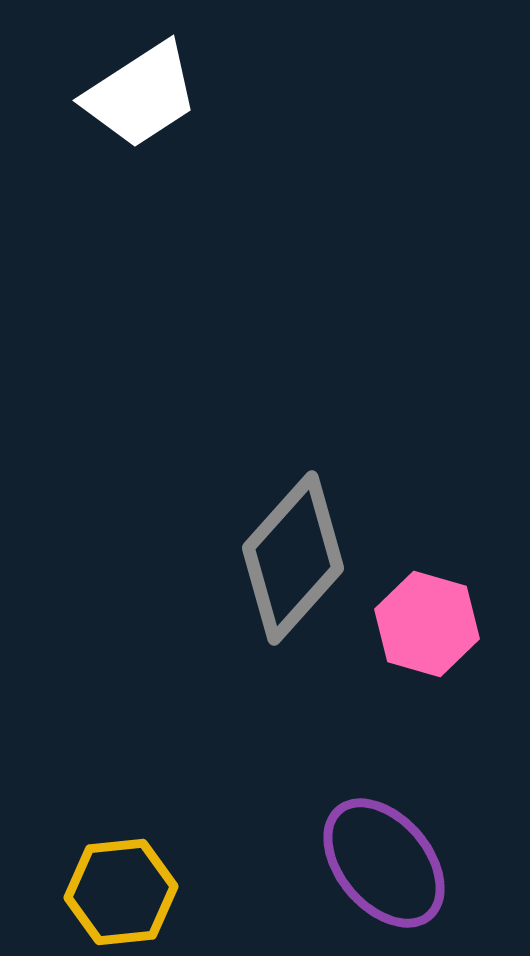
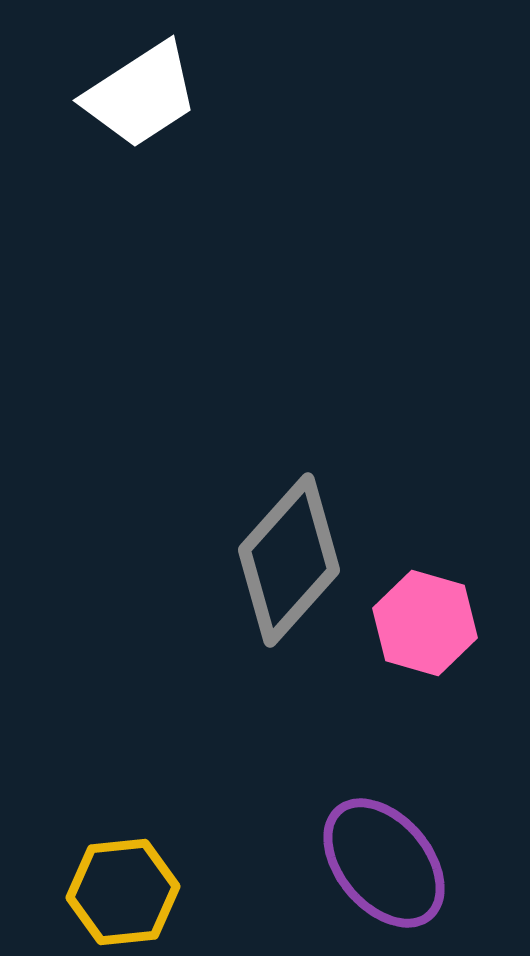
gray diamond: moved 4 px left, 2 px down
pink hexagon: moved 2 px left, 1 px up
yellow hexagon: moved 2 px right
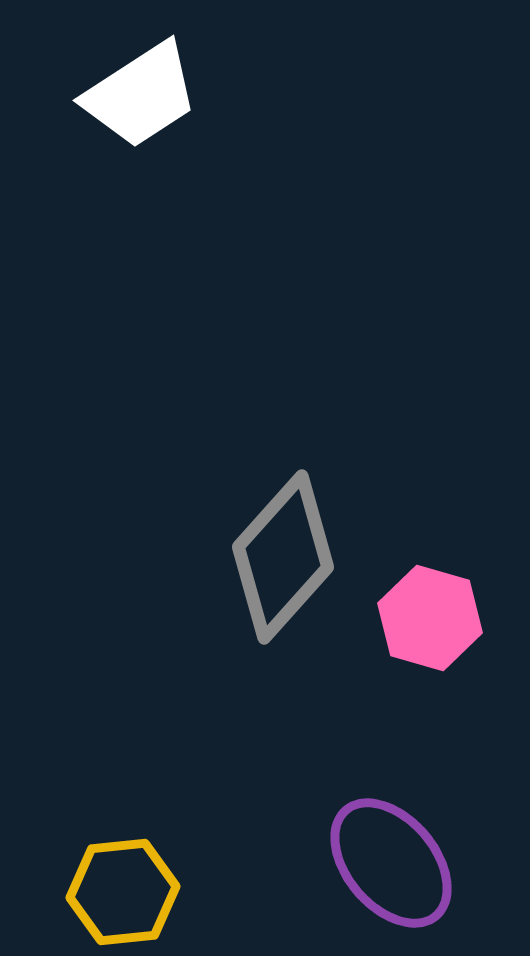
gray diamond: moved 6 px left, 3 px up
pink hexagon: moved 5 px right, 5 px up
purple ellipse: moved 7 px right
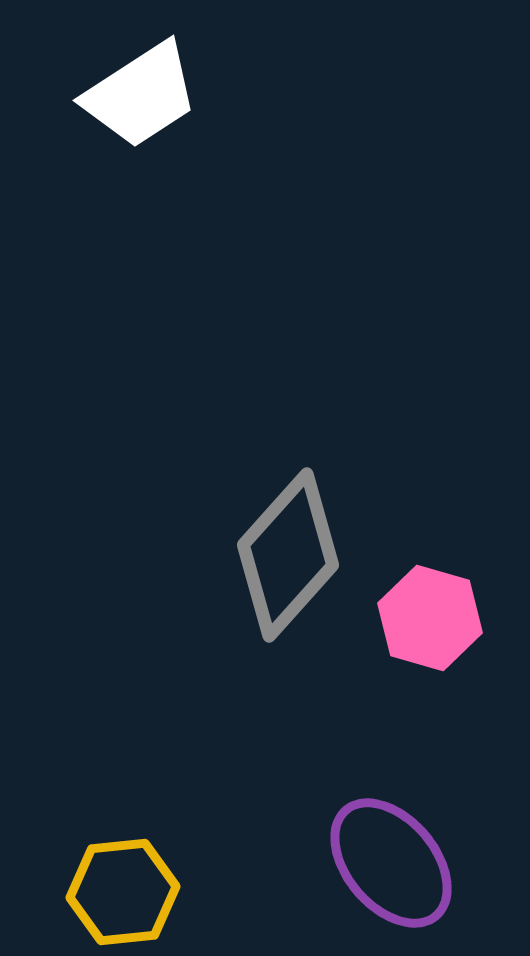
gray diamond: moved 5 px right, 2 px up
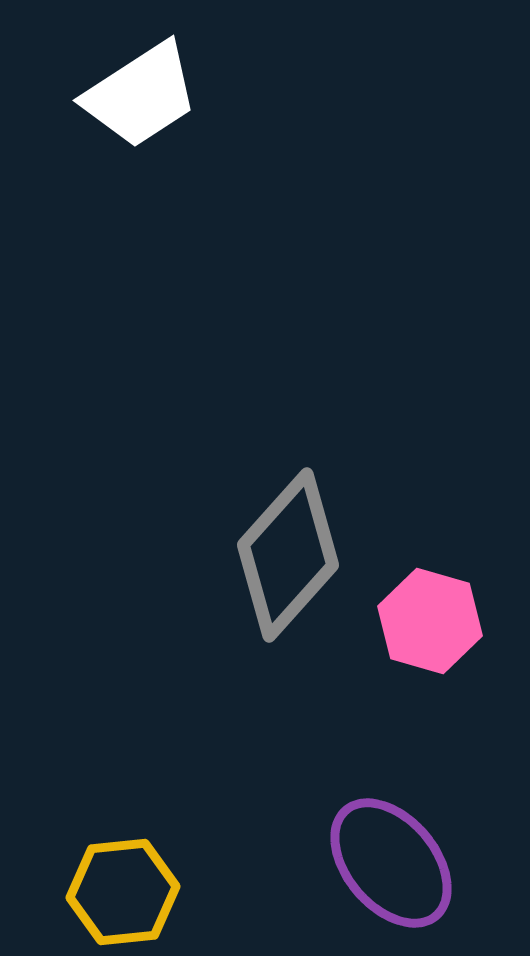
pink hexagon: moved 3 px down
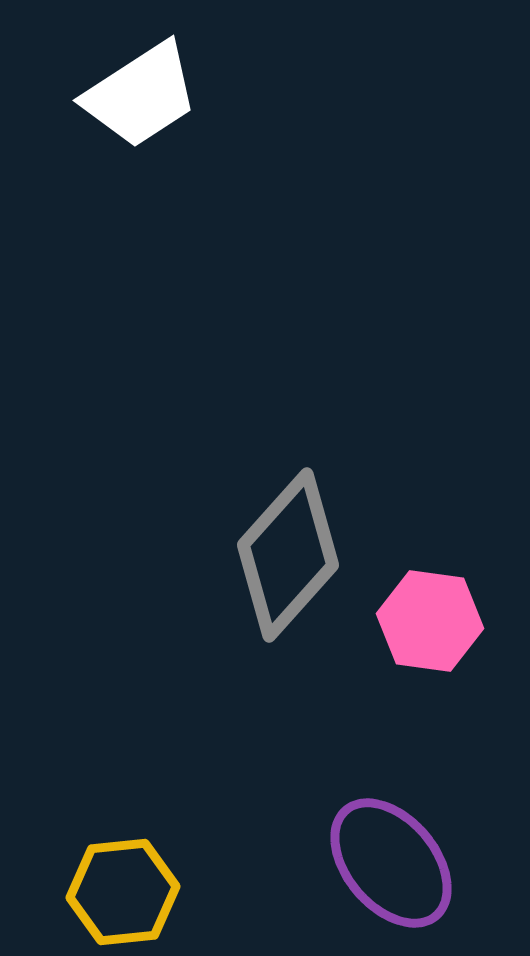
pink hexagon: rotated 8 degrees counterclockwise
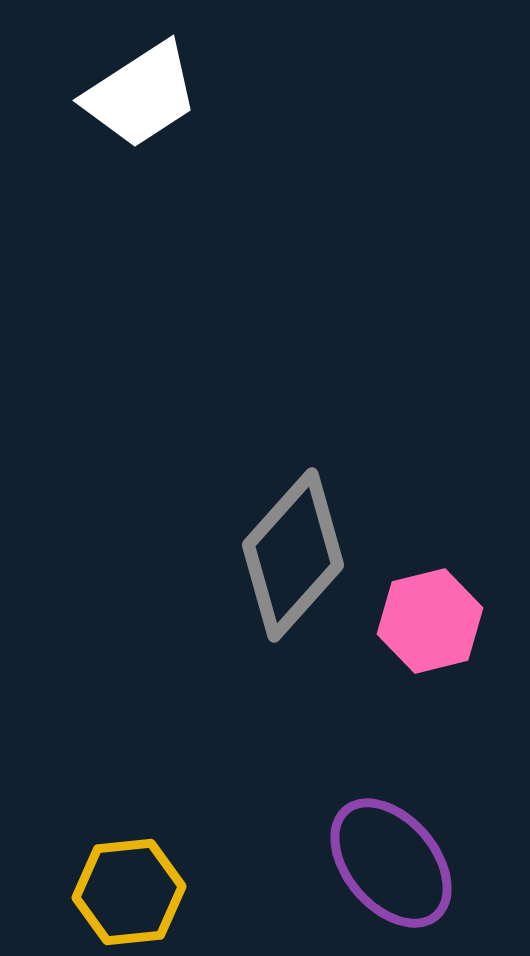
gray diamond: moved 5 px right
pink hexagon: rotated 22 degrees counterclockwise
yellow hexagon: moved 6 px right
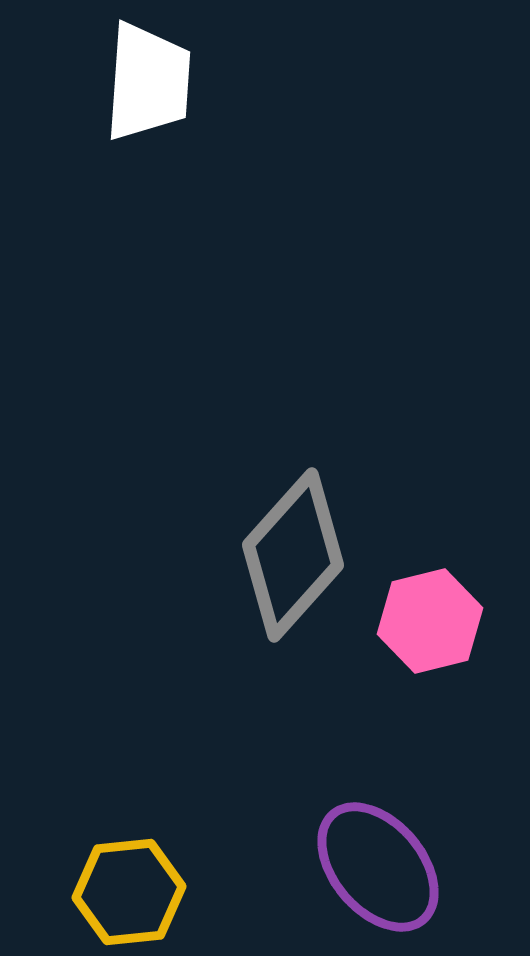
white trapezoid: moved 7 px right, 13 px up; rotated 53 degrees counterclockwise
purple ellipse: moved 13 px left, 4 px down
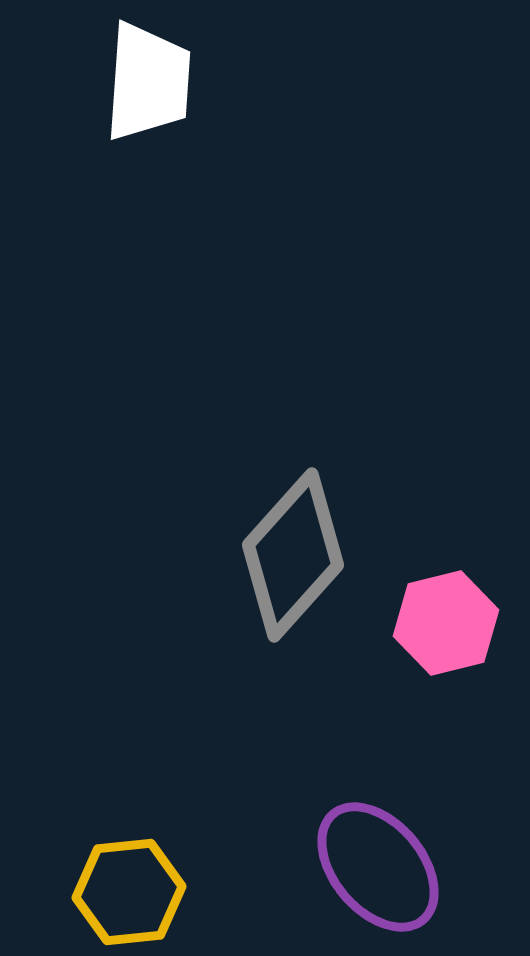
pink hexagon: moved 16 px right, 2 px down
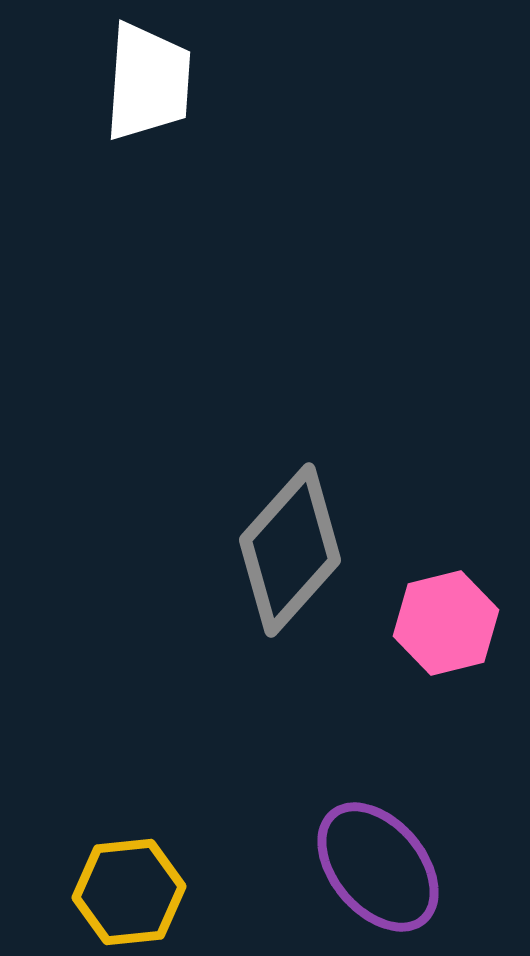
gray diamond: moved 3 px left, 5 px up
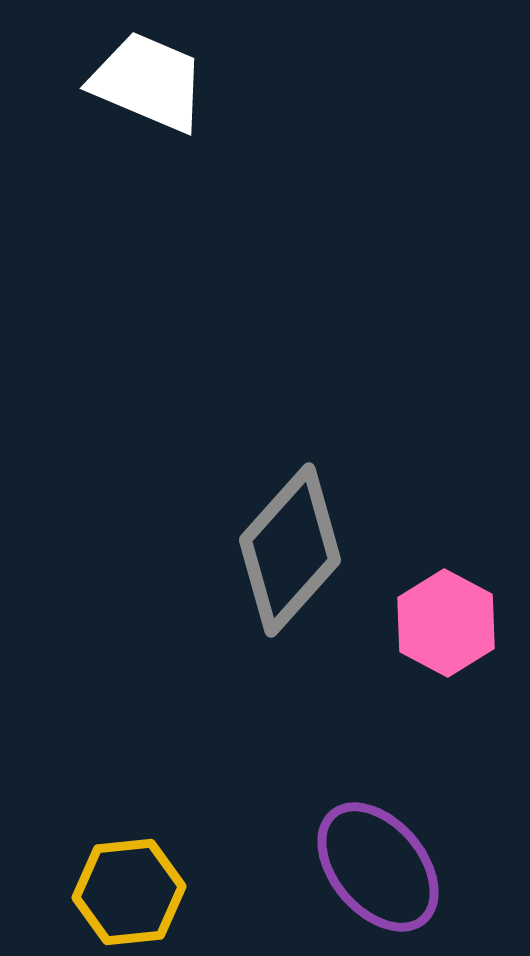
white trapezoid: rotated 71 degrees counterclockwise
pink hexagon: rotated 18 degrees counterclockwise
